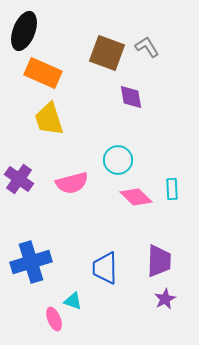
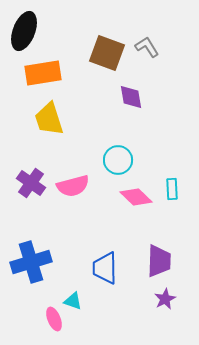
orange rectangle: rotated 33 degrees counterclockwise
purple cross: moved 12 px right, 4 px down
pink semicircle: moved 1 px right, 3 px down
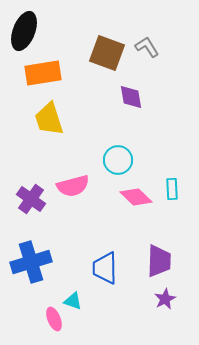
purple cross: moved 16 px down
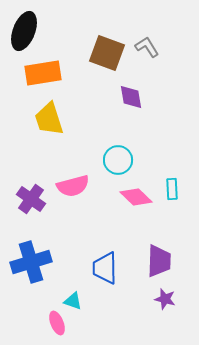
purple star: rotated 30 degrees counterclockwise
pink ellipse: moved 3 px right, 4 px down
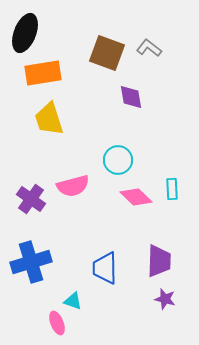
black ellipse: moved 1 px right, 2 px down
gray L-shape: moved 2 px right, 1 px down; rotated 20 degrees counterclockwise
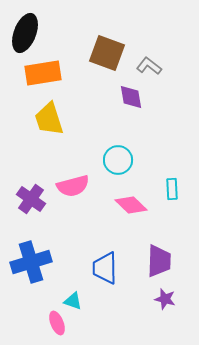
gray L-shape: moved 18 px down
pink diamond: moved 5 px left, 8 px down
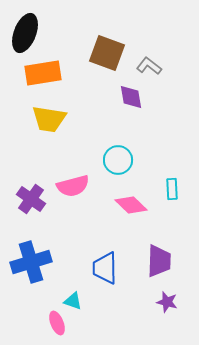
yellow trapezoid: rotated 63 degrees counterclockwise
purple star: moved 2 px right, 3 px down
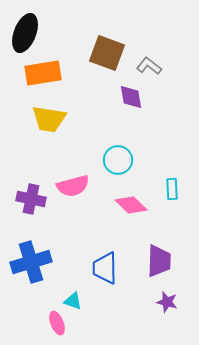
purple cross: rotated 24 degrees counterclockwise
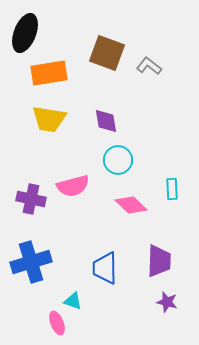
orange rectangle: moved 6 px right
purple diamond: moved 25 px left, 24 px down
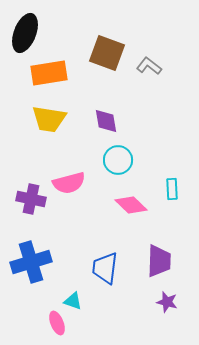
pink semicircle: moved 4 px left, 3 px up
blue trapezoid: rotated 8 degrees clockwise
